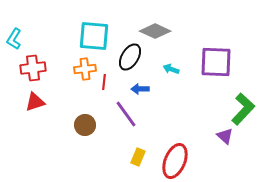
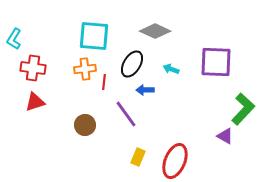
black ellipse: moved 2 px right, 7 px down
red cross: rotated 15 degrees clockwise
blue arrow: moved 5 px right, 1 px down
purple triangle: rotated 12 degrees counterclockwise
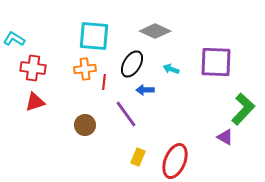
cyan L-shape: rotated 90 degrees clockwise
purple triangle: moved 1 px down
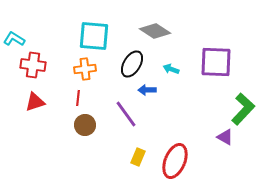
gray diamond: rotated 8 degrees clockwise
red cross: moved 3 px up
red line: moved 26 px left, 16 px down
blue arrow: moved 2 px right
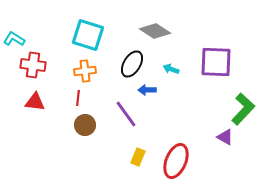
cyan square: moved 6 px left, 1 px up; rotated 12 degrees clockwise
orange cross: moved 2 px down
red triangle: rotated 25 degrees clockwise
red ellipse: moved 1 px right
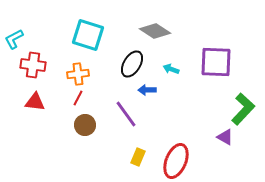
cyan L-shape: rotated 60 degrees counterclockwise
orange cross: moved 7 px left, 3 px down
red line: rotated 21 degrees clockwise
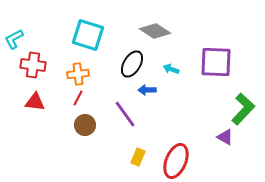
purple line: moved 1 px left
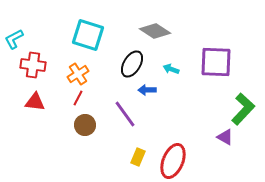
orange cross: rotated 25 degrees counterclockwise
red ellipse: moved 3 px left
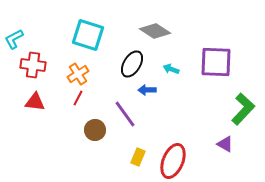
brown circle: moved 10 px right, 5 px down
purple triangle: moved 7 px down
